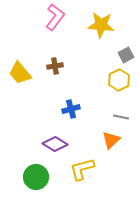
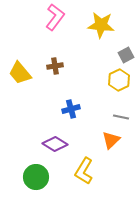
yellow L-shape: moved 2 px right, 2 px down; rotated 44 degrees counterclockwise
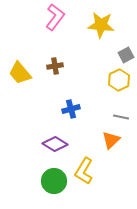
green circle: moved 18 px right, 4 px down
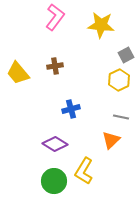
yellow trapezoid: moved 2 px left
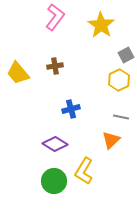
yellow star: rotated 28 degrees clockwise
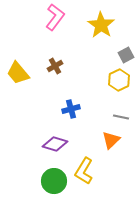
brown cross: rotated 21 degrees counterclockwise
purple diamond: rotated 15 degrees counterclockwise
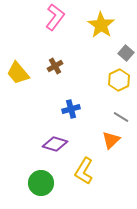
gray square: moved 2 px up; rotated 21 degrees counterclockwise
gray line: rotated 21 degrees clockwise
green circle: moved 13 px left, 2 px down
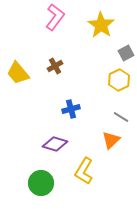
gray square: rotated 21 degrees clockwise
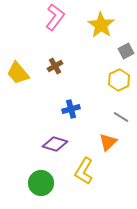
gray square: moved 2 px up
orange triangle: moved 3 px left, 2 px down
